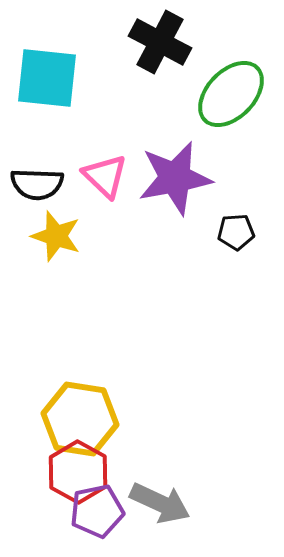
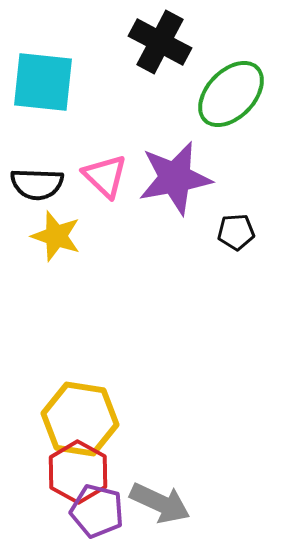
cyan square: moved 4 px left, 4 px down
purple pentagon: rotated 26 degrees clockwise
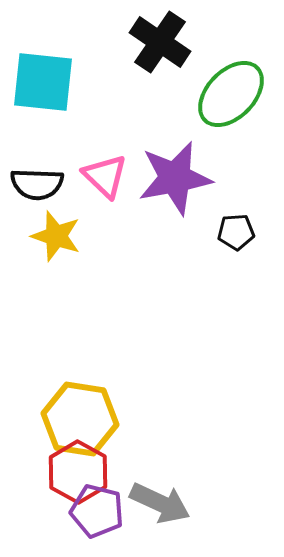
black cross: rotated 6 degrees clockwise
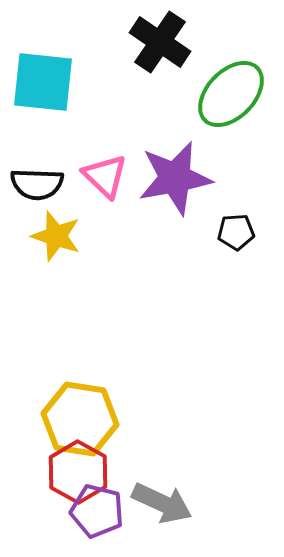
gray arrow: moved 2 px right
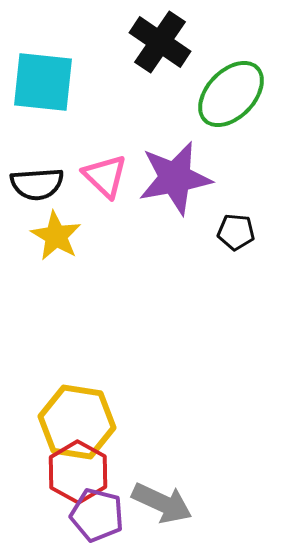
black semicircle: rotated 6 degrees counterclockwise
black pentagon: rotated 9 degrees clockwise
yellow star: rotated 12 degrees clockwise
yellow hexagon: moved 3 px left, 3 px down
purple pentagon: moved 4 px down
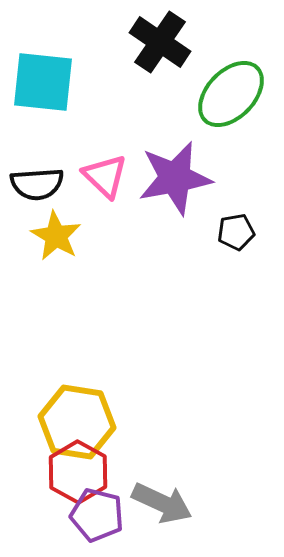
black pentagon: rotated 15 degrees counterclockwise
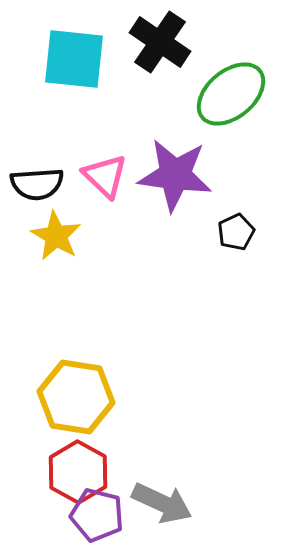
cyan square: moved 31 px right, 23 px up
green ellipse: rotated 6 degrees clockwise
purple star: moved 3 px up; rotated 18 degrees clockwise
black pentagon: rotated 15 degrees counterclockwise
yellow hexagon: moved 1 px left, 25 px up
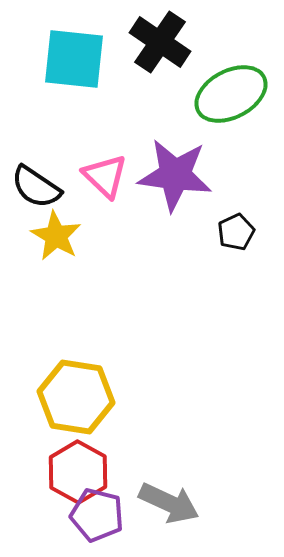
green ellipse: rotated 12 degrees clockwise
black semicircle: moved 1 px left, 3 px down; rotated 38 degrees clockwise
gray arrow: moved 7 px right
